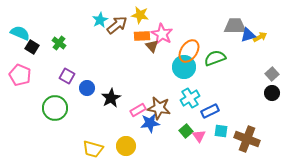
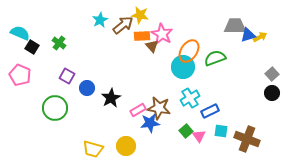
brown arrow: moved 6 px right
cyan circle: moved 1 px left
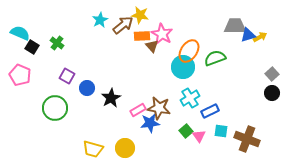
green cross: moved 2 px left
yellow circle: moved 1 px left, 2 px down
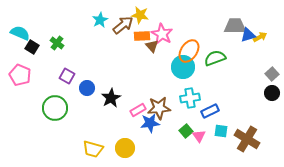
cyan cross: rotated 24 degrees clockwise
brown star: rotated 15 degrees counterclockwise
brown cross: rotated 10 degrees clockwise
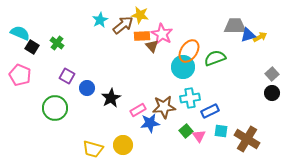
brown star: moved 5 px right, 1 px up
yellow circle: moved 2 px left, 3 px up
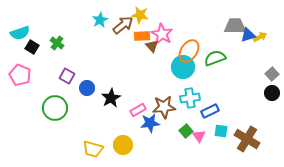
cyan semicircle: rotated 138 degrees clockwise
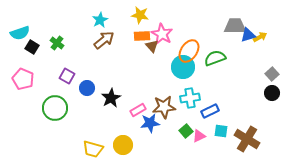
brown arrow: moved 19 px left, 15 px down
pink pentagon: moved 3 px right, 4 px down
pink triangle: rotated 40 degrees clockwise
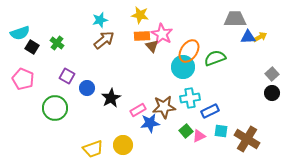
cyan star: rotated 14 degrees clockwise
gray trapezoid: moved 7 px up
blue triangle: moved 2 px down; rotated 14 degrees clockwise
yellow trapezoid: rotated 35 degrees counterclockwise
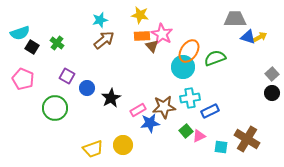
blue triangle: rotated 21 degrees clockwise
cyan square: moved 16 px down
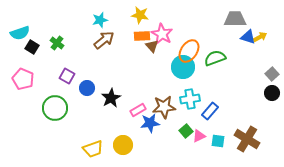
cyan cross: moved 1 px down
blue rectangle: rotated 24 degrees counterclockwise
cyan square: moved 3 px left, 6 px up
